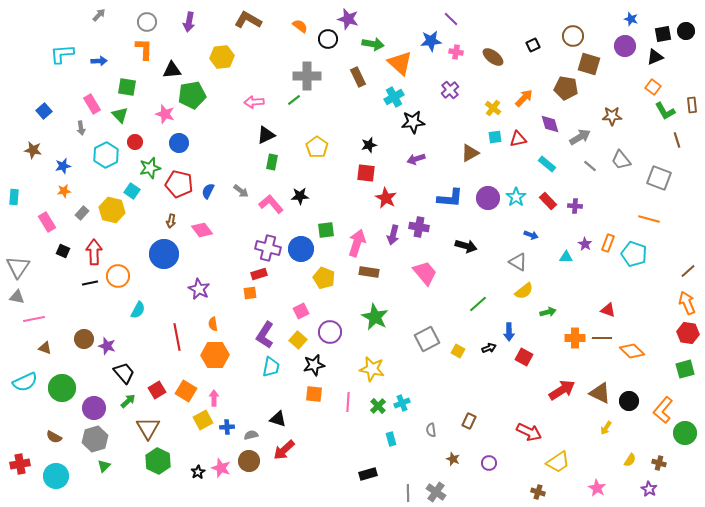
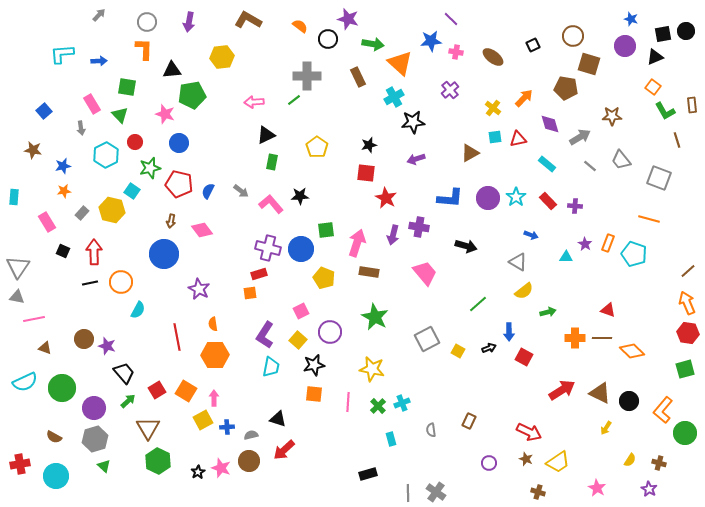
orange circle at (118, 276): moved 3 px right, 6 px down
brown star at (453, 459): moved 73 px right
green triangle at (104, 466): rotated 32 degrees counterclockwise
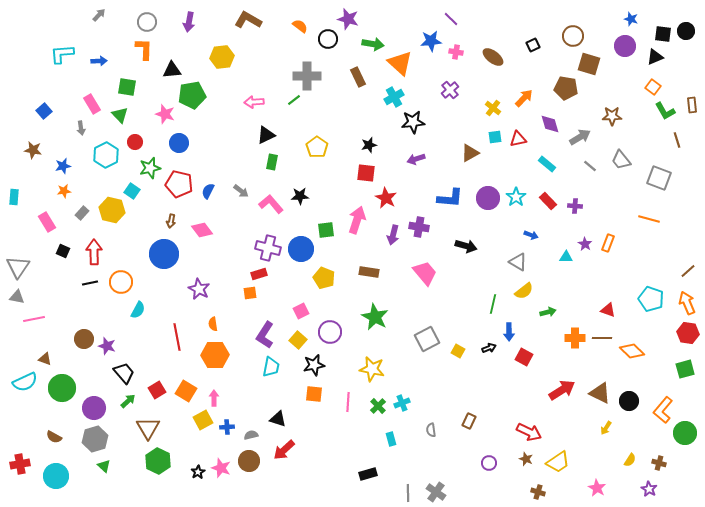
black square at (663, 34): rotated 18 degrees clockwise
pink arrow at (357, 243): moved 23 px up
cyan pentagon at (634, 254): moved 17 px right, 45 px down
green line at (478, 304): moved 15 px right; rotated 36 degrees counterclockwise
brown triangle at (45, 348): moved 11 px down
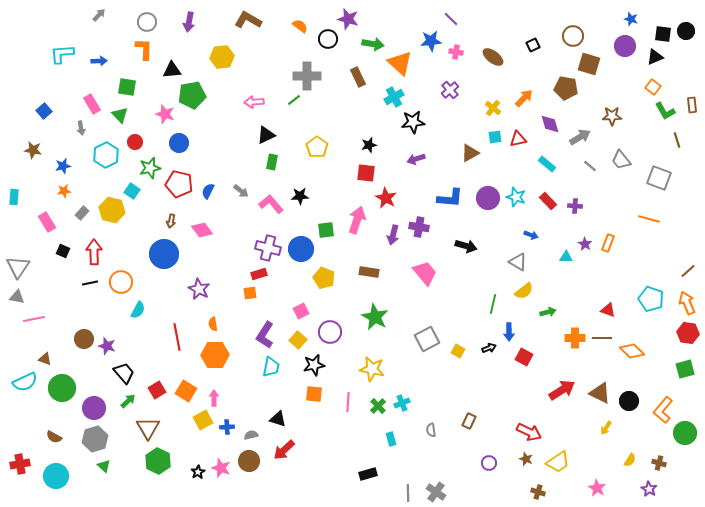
cyan star at (516, 197): rotated 18 degrees counterclockwise
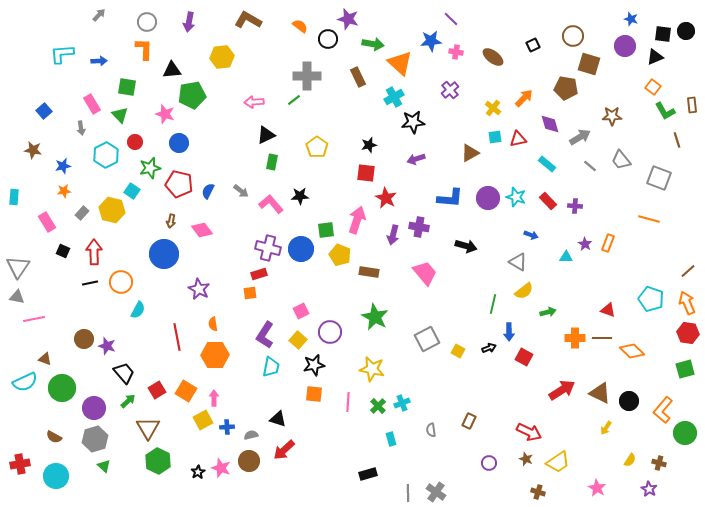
yellow pentagon at (324, 278): moved 16 px right, 23 px up
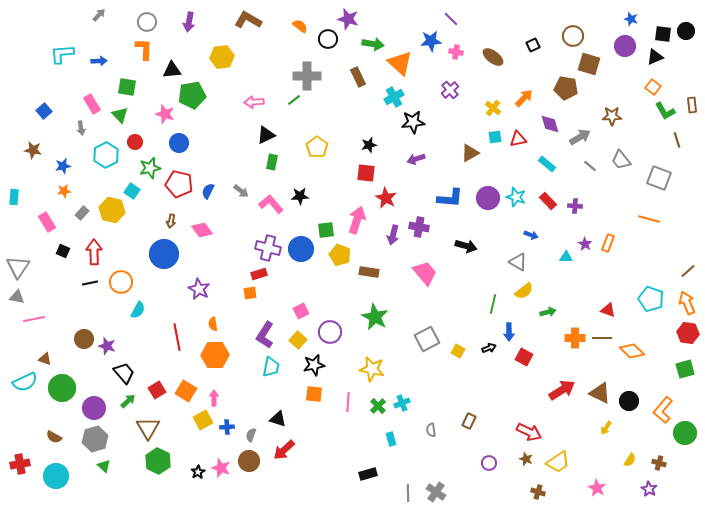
gray semicircle at (251, 435): rotated 56 degrees counterclockwise
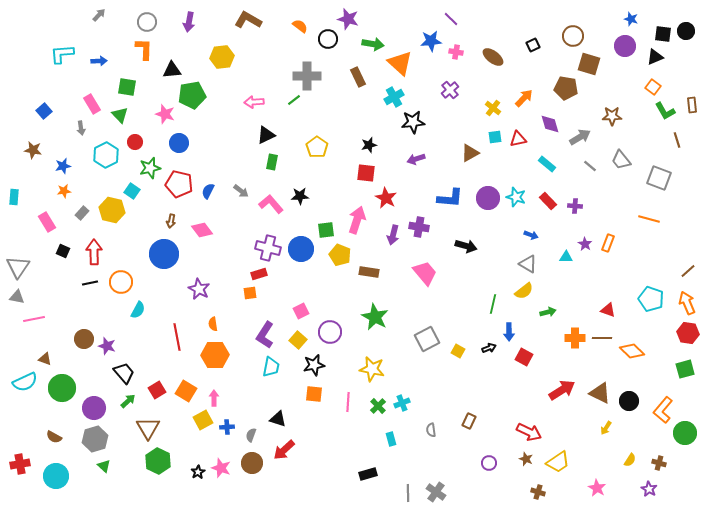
gray triangle at (518, 262): moved 10 px right, 2 px down
brown circle at (249, 461): moved 3 px right, 2 px down
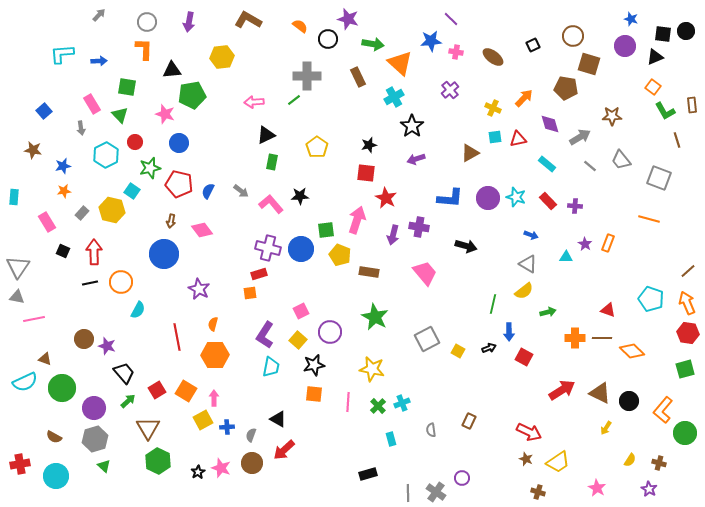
yellow cross at (493, 108): rotated 14 degrees counterclockwise
black star at (413, 122): moved 1 px left, 4 px down; rotated 30 degrees counterclockwise
orange semicircle at (213, 324): rotated 24 degrees clockwise
black triangle at (278, 419): rotated 12 degrees clockwise
purple circle at (489, 463): moved 27 px left, 15 px down
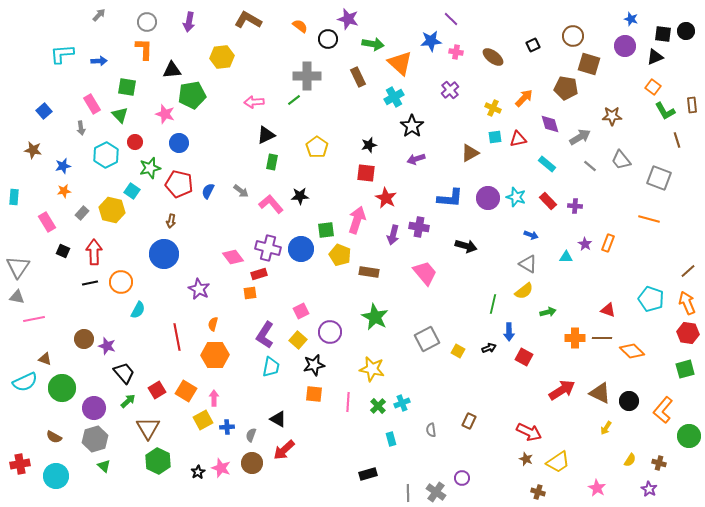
pink diamond at (202, 230): moved 31 px right, 27 px down
green circle at (685, 433): moved 4 px right, 3 px down
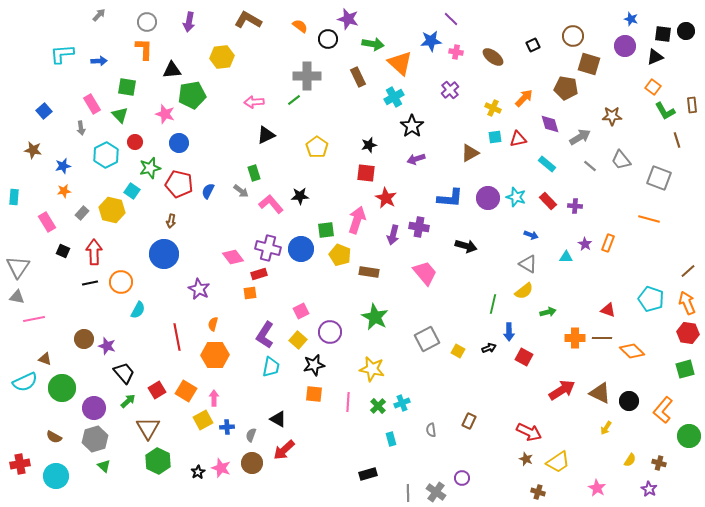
green rectangle at (272, 162): moved 18 px left, 11 px down; rotated 28 degrees counterclockwise
